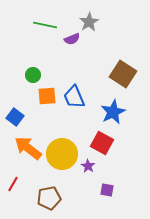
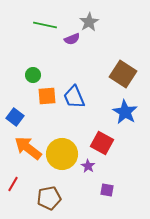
blue star: moved 12 px right; rotated 15 degrees counterclockwise
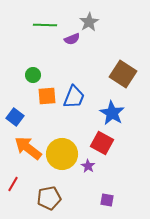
green line: rotated 10 degrees counterclockwise
blue trapezoid: rotated 135 degrees counterclockwise
blue star: moved 13 px left, 1 px down
purple square: moved 10 px down
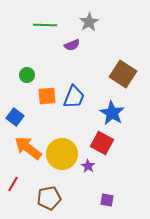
purple semicircle: moved 6 px down
green circle: moved 6 px left
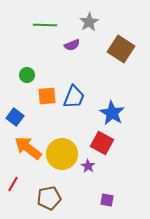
brown square: moved 2 px left, 25 px up
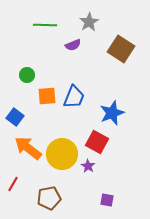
purple semicircle: moved 1 px right
blue star: rotated 20 degrees clockwise
red square: moved 5 px left, 1 px up
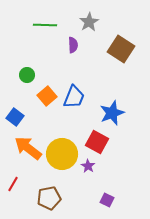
purple semicircle: rotated 70 degrees counterclockwise
orange square: rotated 36 degrees counterclockwise
purple square: rotated 16 degrees clockwise
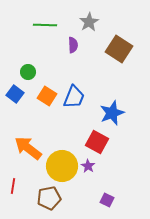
brown square: moved 2 px left
green circle: moved 1 px right, 3 px up
orange square: rotated 18 degrees counterclockwise
blue square: moved 23 px up
yellow circle: moved 12 px down
red line: moved 2 px down; rotated 21 degrees counterclockwise
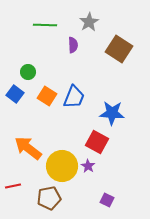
blue star: rotated 25 degrees clockwise
red line: rotated 70 degrees clockwise
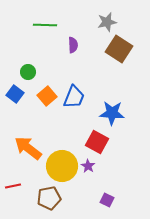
gray star: moved 18 px right; rotated 18 degrees clockwise
orange square: rotated 18 degrees clockwise
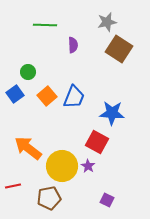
blue square: rotated 18 degrees clockwise
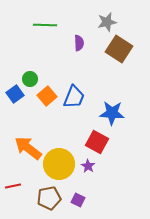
purple semicircle: moved 6 px right, 2 px up
green circle: moved 2 px right, 7 px down
yellow circle: moved 3 px left, 2 px up
purple square: moved 29 px left
